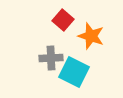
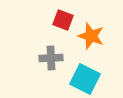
red square: rotated 20 degrees counterclockwise
cyan square: moved 11 px right, 7 px down
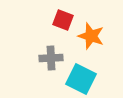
cyan square: moved 4 px left
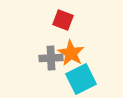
orange star: moved 20 px left, 17 px down; rotated 12 degrees clockwise
cyan square: rotated 36 degrees clockwise
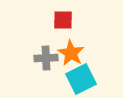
red square: rotated 20 degrees counterclockwise
gray cross: moved 5 px left
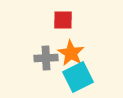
cyan square: moved 3 px left, 2 px up
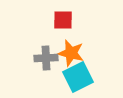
orange star: rotated 16 degrees counterclockwise
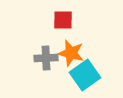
cyan square: moved 7 px right, 2 px up; rotated 8 degrees counterclockwise
